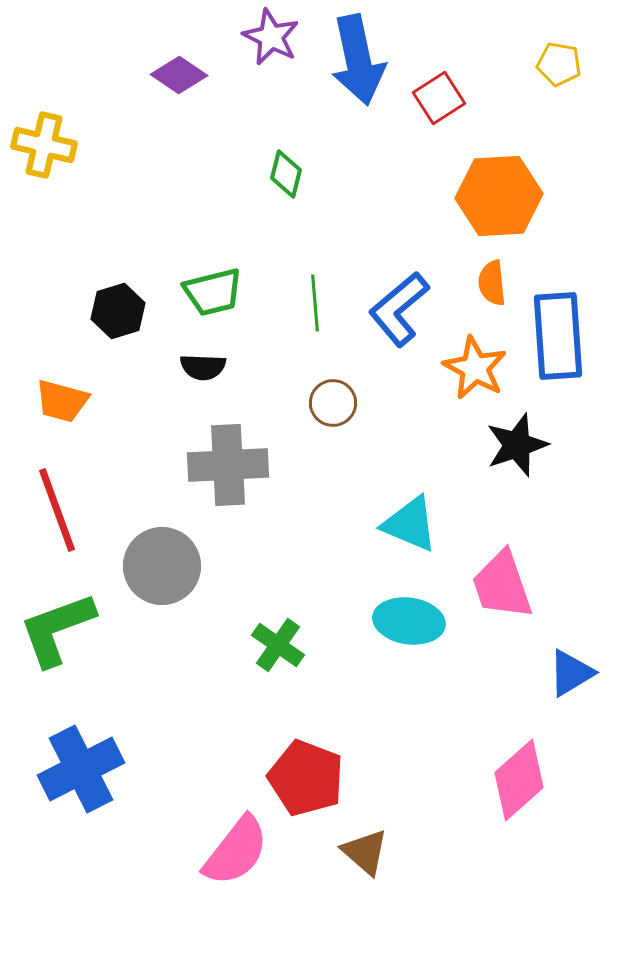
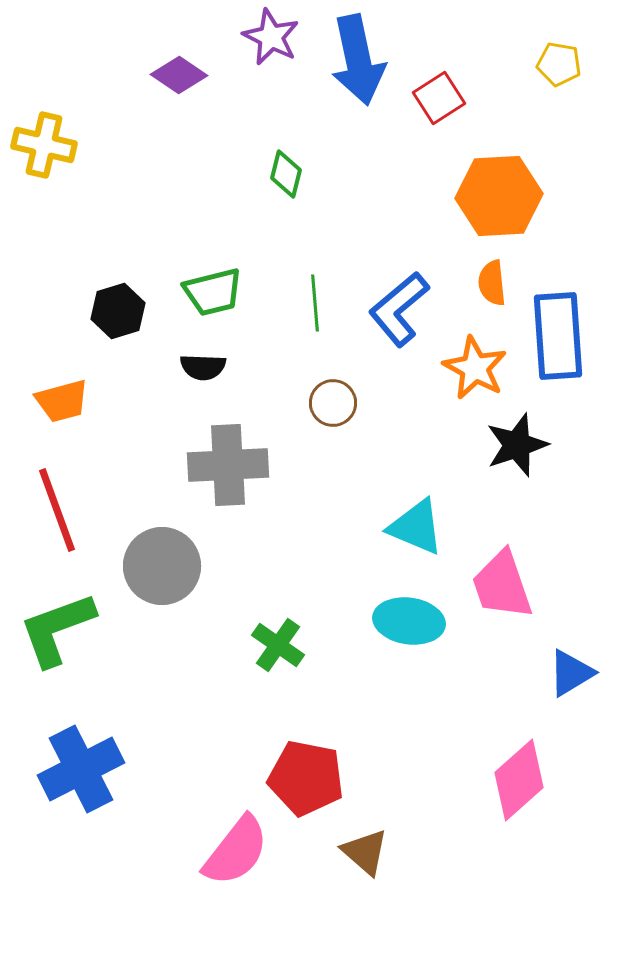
orange trapezoid: rotated 30 degrees counterclockwise
cyan triangle: moved 6 px right, 3 px down
red pentagon: rotated 10 degrees counterclockwise
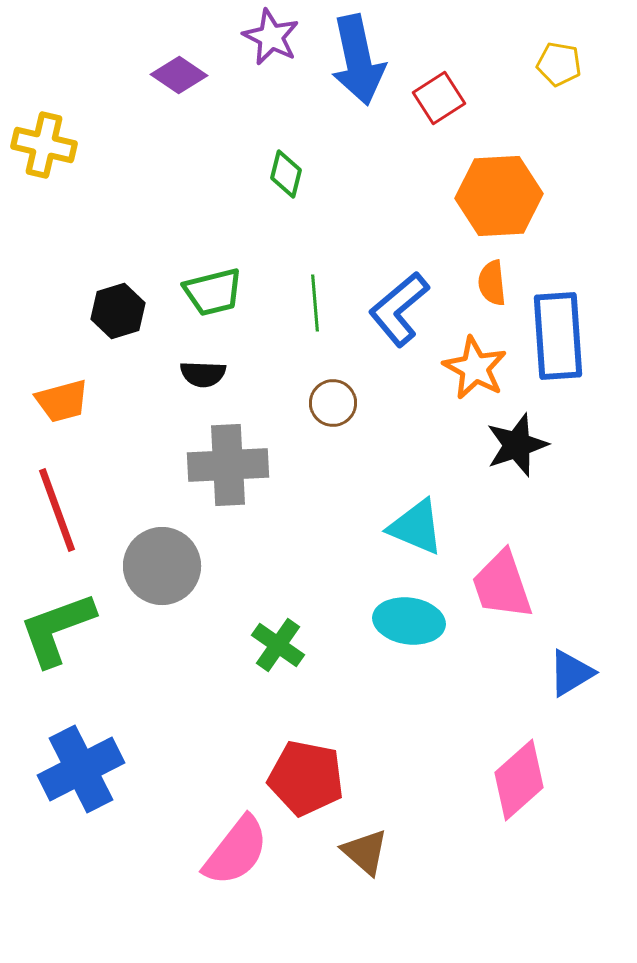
black semicircle: moved 7 px down
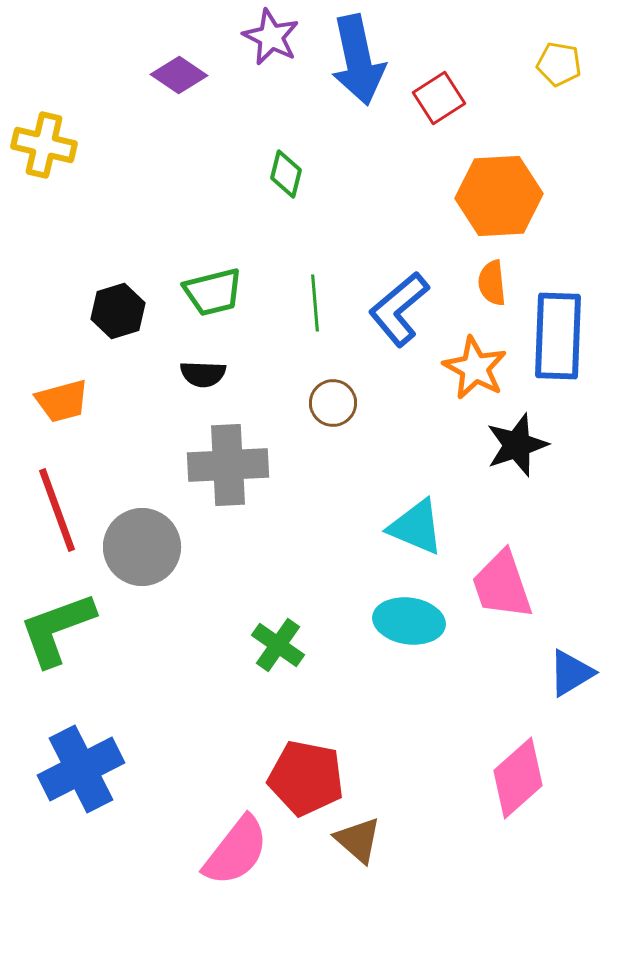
blue rectangle: rotated 6 degrees clockwise
gray circle: moved 20 px left, 19 px up
pink diamond: moved 1 px left, 2 px up
brown triangle: moved 7 px left, 12 px up
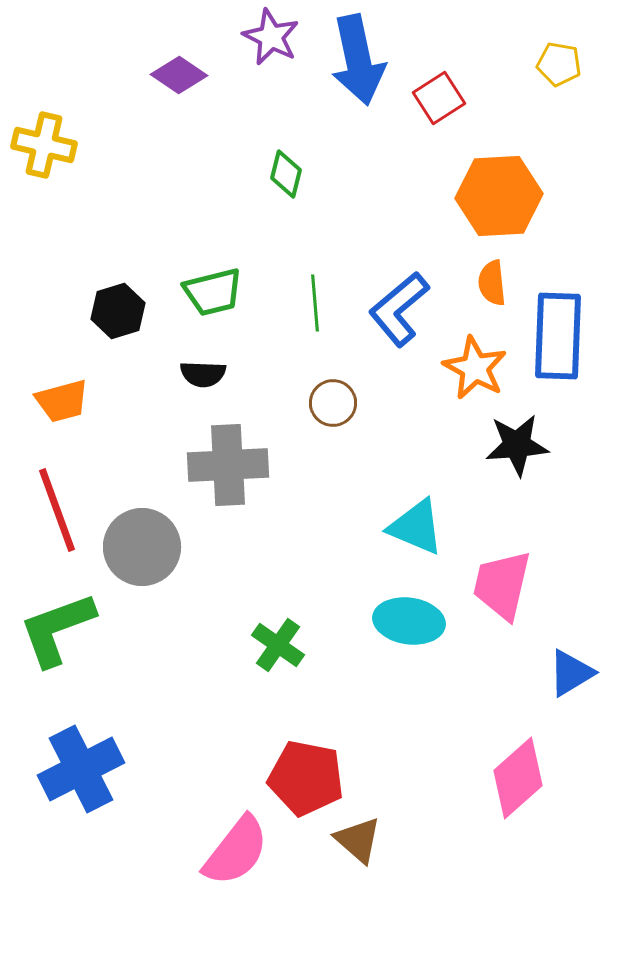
black star: rotated 14 degrees clockwise
pink trapezoid: rotated 32 degrees clockwise
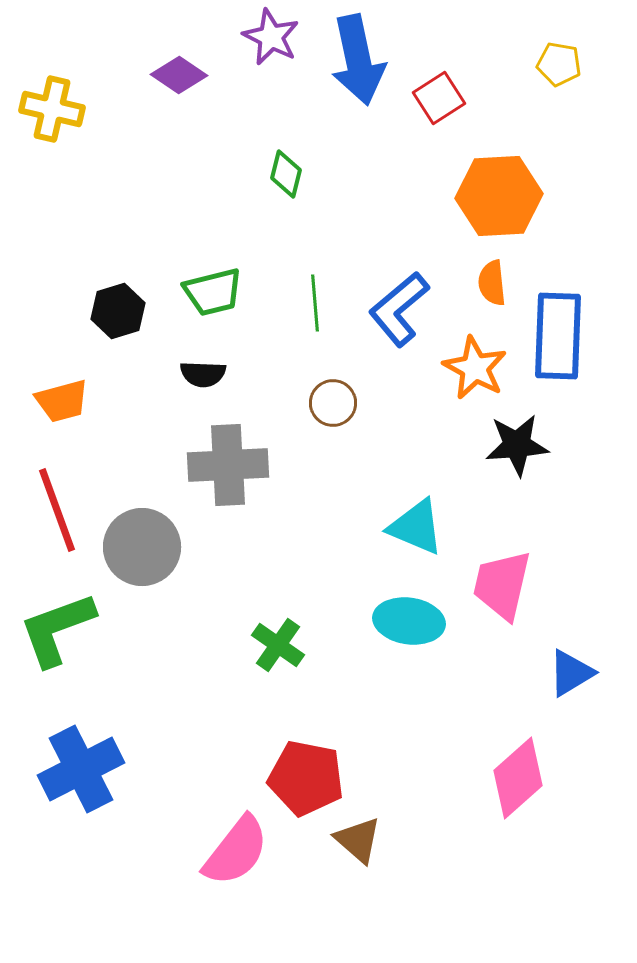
yellow cross: moved 8 px right, 36 px up
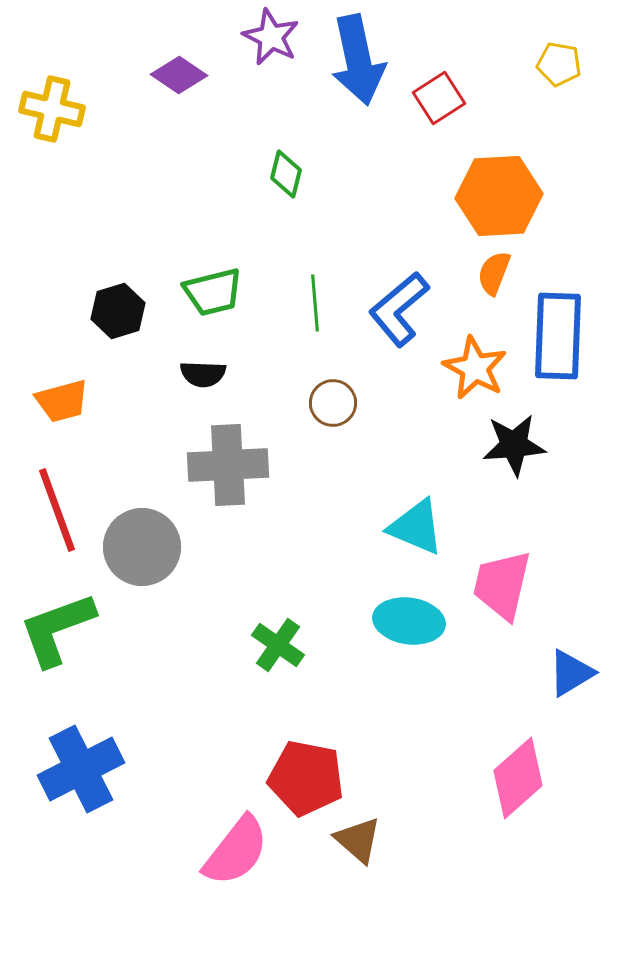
orange semicircle: moved 2 px right, 10 px up; rotated 27 degrees clockwise
black star: moved 3 px left
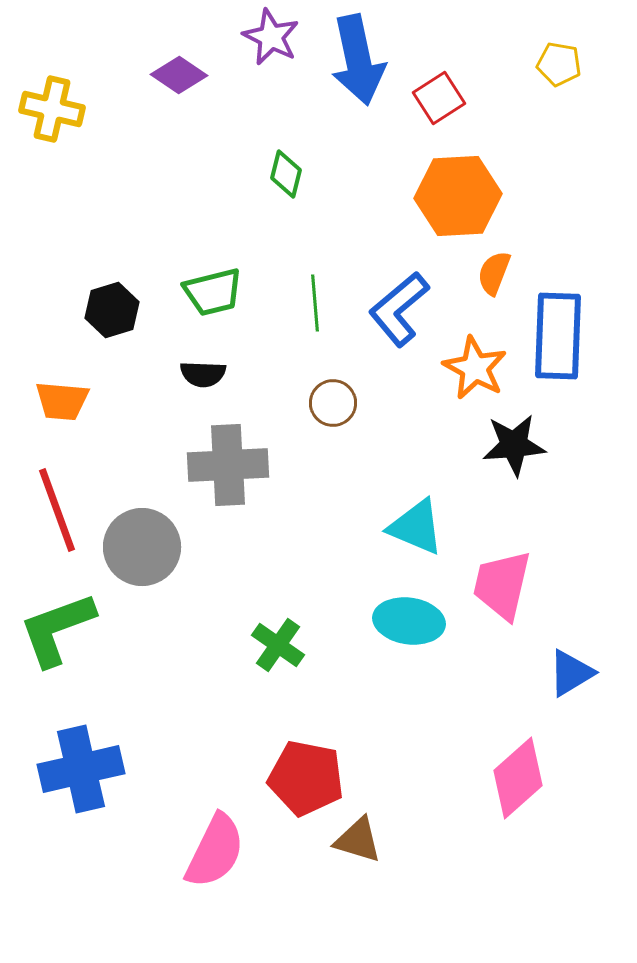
orange hexagon: moved 41 px left
black hexagon: moved 6 px left, 1 px up
orange trapezoid: rotated 20 degrees clockwise
blue cross: rotated 14 degrees clockwise
brown triangle: rotated 24 degrees counterclockwise
pink semicircle: moved 21 px left; rotated 12 degrees counterclockwise
